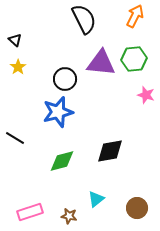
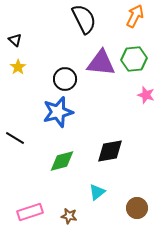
cyan triangle: moved 1 px right, 7 px up
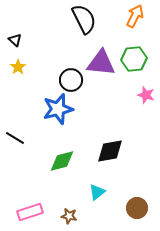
black circle: moved 6 px right, 1 px down
blue star: moved 3 px up
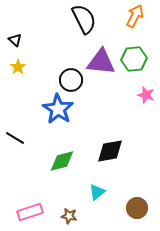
purple triangle: moved 1 px up
blue star: rotated 24 degrees counterclockwise
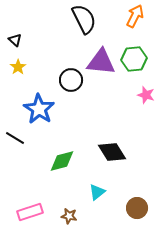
blue star: moved 19 px left
black diamond: moved 2 px right, 1 px down; rotated 68 degrees clockwise
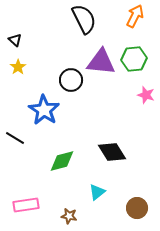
blue star: moved 5 px right, 1 px down
pink rectangle: moved 4 px left, 7 px up; rotated 10 degrees clockwise
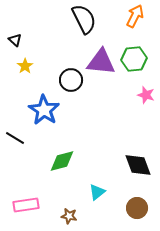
yellow star: moved 7 px right, 1 px up
black diamond: moved 26 px right, 13 px down; rotated 12 degrees clockwise
